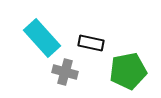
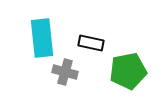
cyan rectangle: rotated 36 degrees clockwise
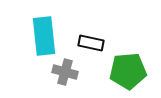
cyan rectangle: moved 2 px right, 2 px up
green pentagon: rotated 6 degrees clockwise
